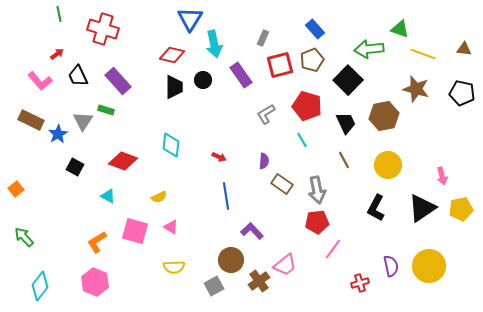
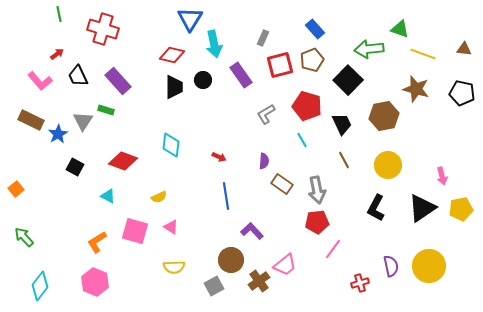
black trapezoid at (346, 123): moved 4 px left, 1 px down
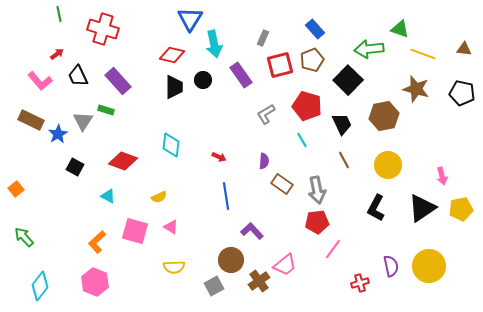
orange L-shape at (97, 242): rotated 10 degrees counterclockwise
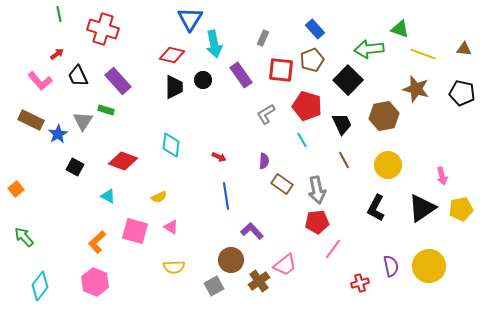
red square at (280, 65): moved 1 px right, 5 px down; rotated 20 degrees clockwise
